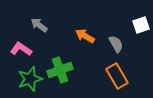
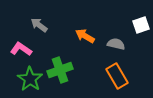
gray semicircle: rotated 48 degrees counterclockwise
green star: rotated 20 degrees counterclockwise
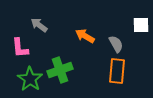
white square: rotated 18 degrees clockwise
gray semicircle: rotated 48 degrees clockwise
pink L-shape: moved 1 px left, 1 px up; rotated 130 degrees counterclockwise
orange rectangle: moved 5 px up; rotated 35 degrees clockwise
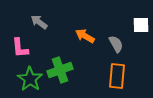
gray arrow: moved 3 px up
orange rectangle: moved 5 px down
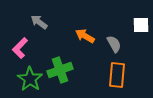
gray semicircle: moved 2 px left
pink L-shape: rotated 50 degrees clockwise
orange rectangle: moved 1 px up
